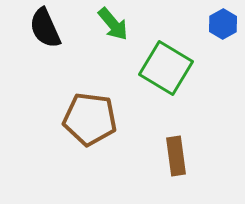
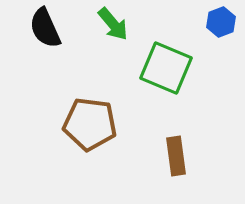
blue hexagon: moved 2 px left, 2 px up; rotated 8 degrees clockwise
green square: rotated 8 degrees counterclockwise
brown pentagon: moved 5 px down
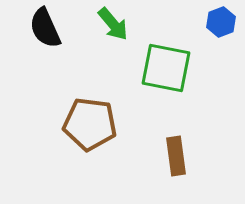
green square: rotated 12 degrees counterclockwise
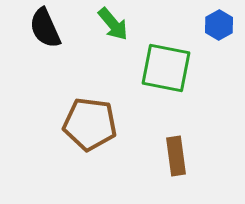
blue hexagon: moved 2 px left, 3 px down; rotated 8 degrees counterclockwise
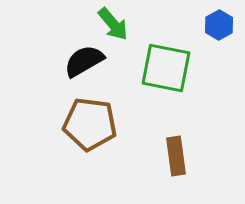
black semicircle: moved 39 px right, 33 px down; rotated 84 degrees clockwise
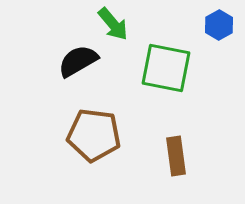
black semicircle: moved 6 px left
brown pentagon: moved 4 px right, 11 px down
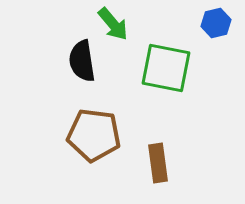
blue hexagon: moved 3 px left, 2 px up; rotated 16 degrees clockwise
black semicircle: moved 4 px right; rotated 69 degrees counterclockwise
brown rectangle: moved 18 px left, 7 px down
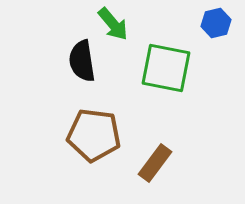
brown rectangle: moved 3 px left; rotated 45 degrees clockwise
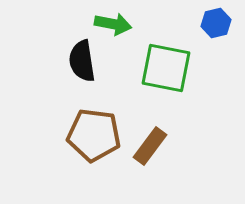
green arrow: rotated 39 degrees counterclockwise
brown rectangle: moved 5 px left, 17 px up
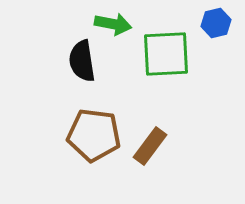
green square: moved 14 px up; rotated 14 degrees counterclockwise
